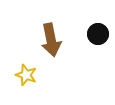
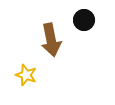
black circle: moved 14 px left, 14 px up
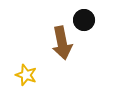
brown arrow: moved 11 px right, 3 px down
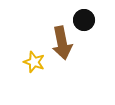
yellow star: moved 8 px right, 13 px up
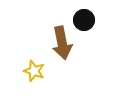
yellow star: moved 9 px down
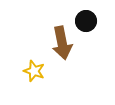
black circle: moved 2 px right, 1 px down
